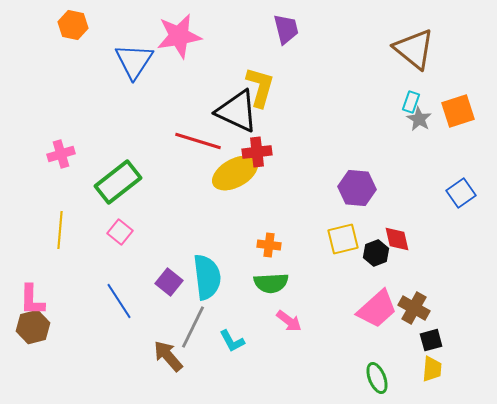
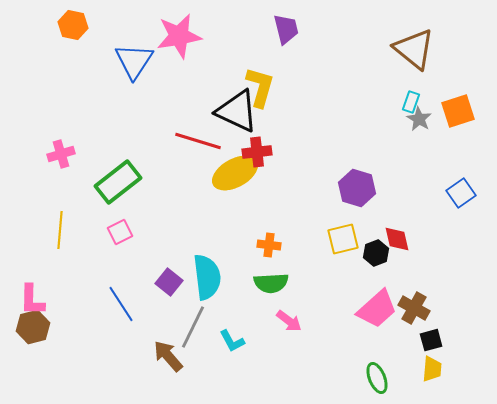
purple hexagon: rotated 12 degrees clockwise
pink square: rotated 25 degrees clockwise
blue line: moved 2 px right, 3 px down
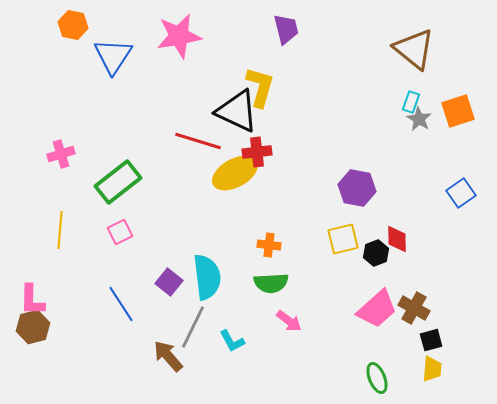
blue triangle: moved 21 px left, 5 px up
purple hexagon: rotated 6 degrees counterclockwise
red diamond: rotated 12 degrees clockwise
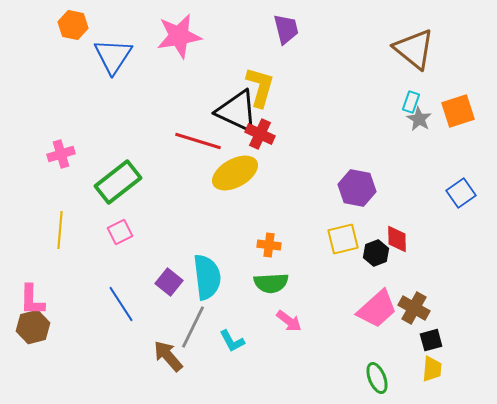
red cross: moved 3 px right, 18 px up; rotated 32 degrees clockwise
